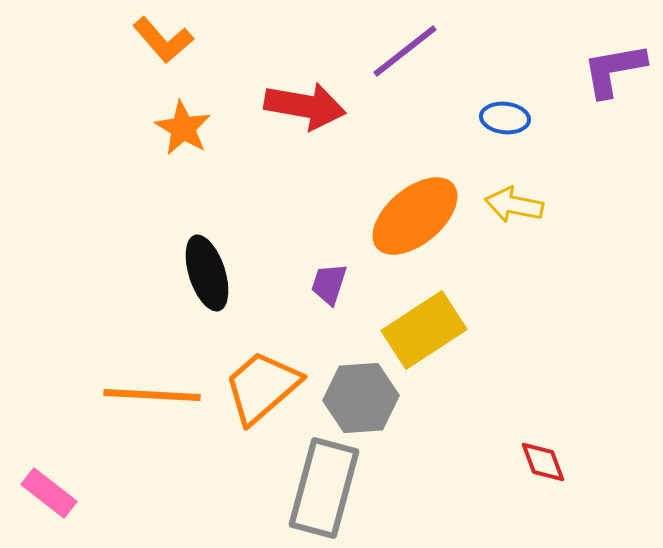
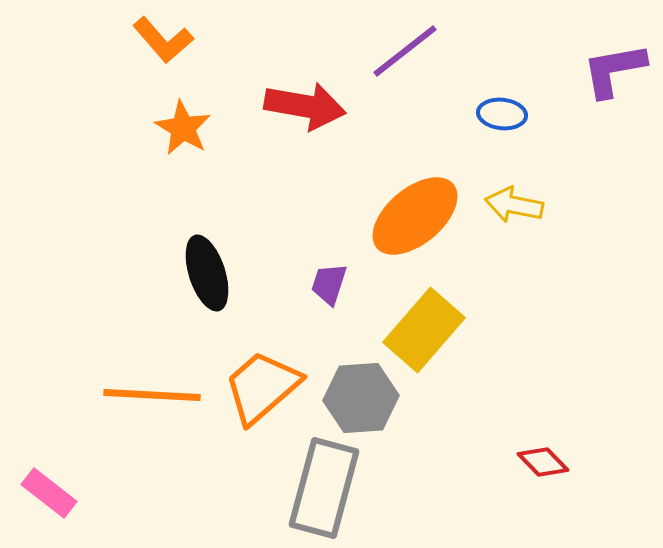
blue ellipse: moved 3 px left, 4 px up
yellow rectangle: rotated 16 degrees counterclockwise
red diamond: rotated 24 degrees counterclockwise
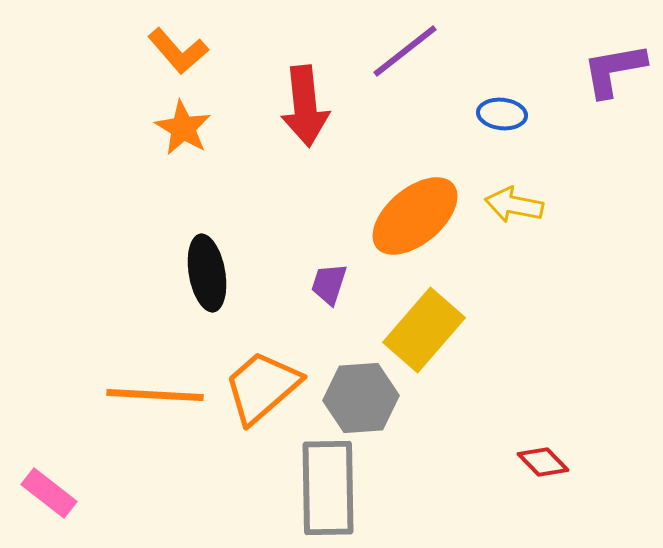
orange L-shape: moved 15 px right, 11 px down
red arrow: rotated 74 degrees clockwise
black ellipse: rotated 8 degrees clockwise
orange line: moved 3 px right
gray rectangle: moved 4 px right; rotated 16 degrees counterclockwise
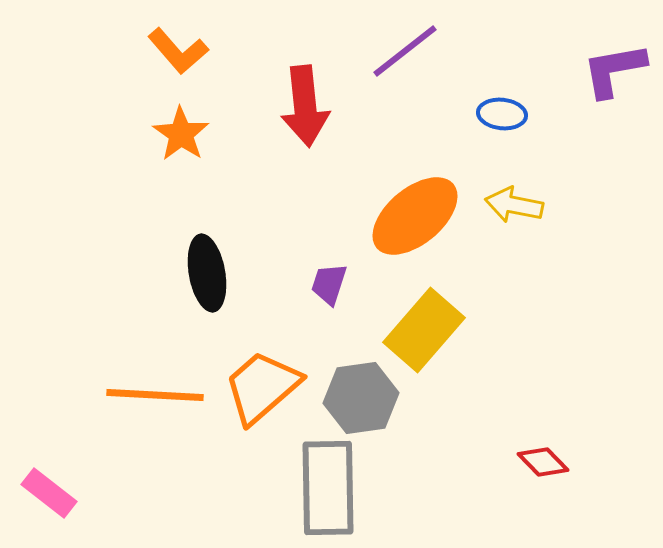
orange star: moved 2 px left, 6 px down; rotated 4 degrees clockwise
gray hexagon: rotated 4 degrees counterclockwise
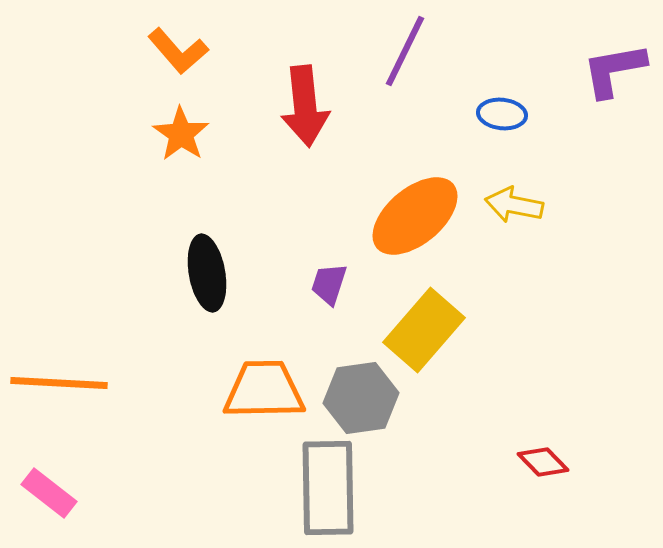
purple line: rotated 26 degrees counterclockwise
orange trapezoid: moved 2 px right, 3 px down; rotated 40 degrees clockwise
orange line: moved 96 px left, 12 px up
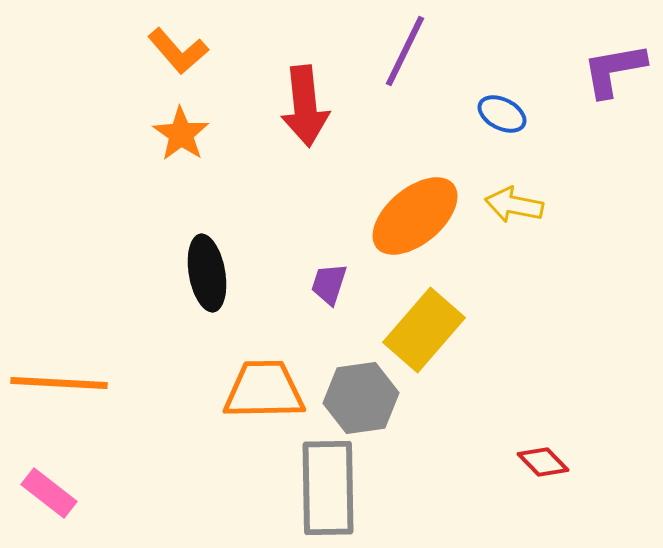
blue ellipse: rotated 21 degrees clockwise
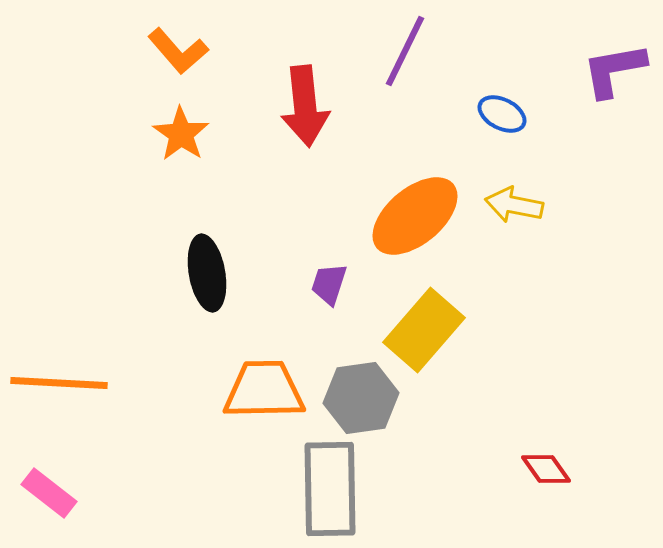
red diamond: moved 3 px right, 7 px down; rotated 9 degrees clockwise
gray rectangle: moved 2 px right, 1 px down
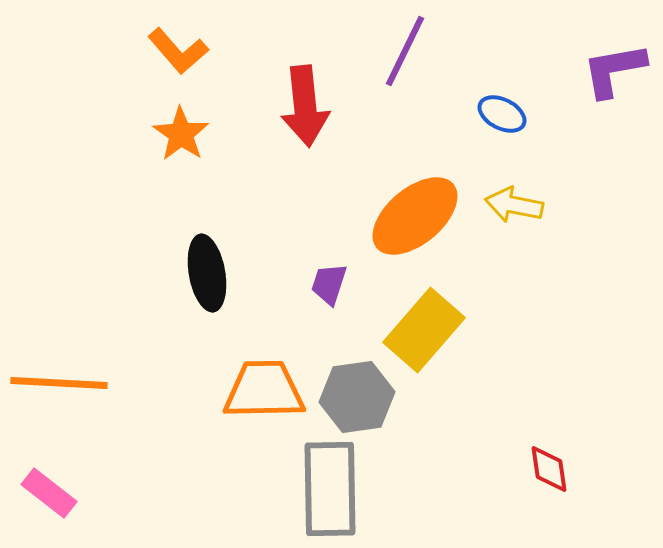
gray hexagon: moved 4 px left, 1 px up
red diamond: moved 3 px right; rotated 27 degrees clockwise
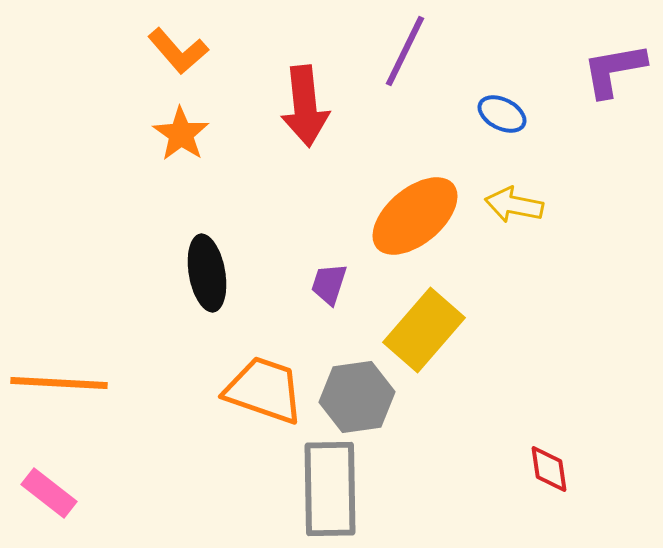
orange trapezoid: rotated 20 degrees clockwise
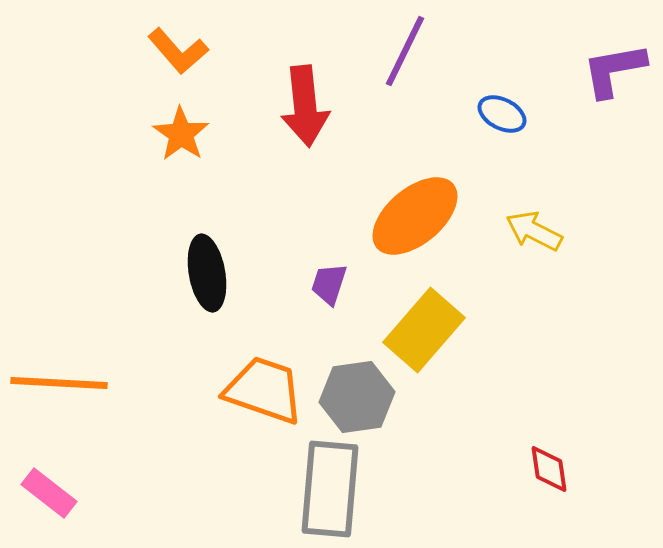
yellow arrow: moved 20 px right, 26 px down; rotated 16 degrees clockwise
gray rectangle: rotated 6 degrees clockwise
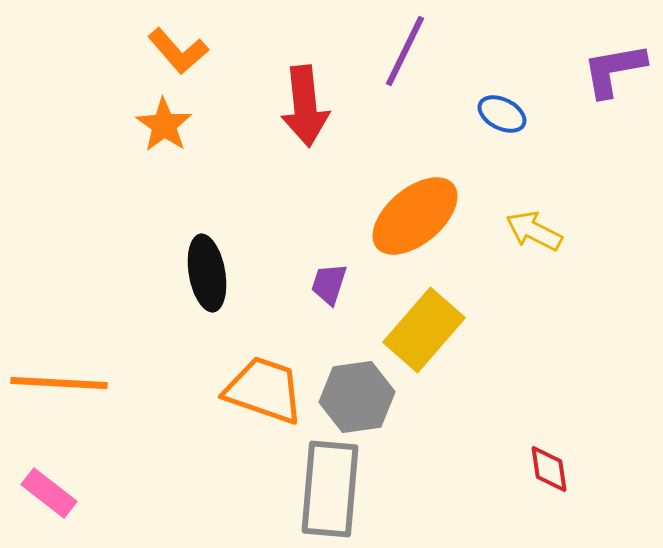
orange star: moved 17 px left, 9 px up
